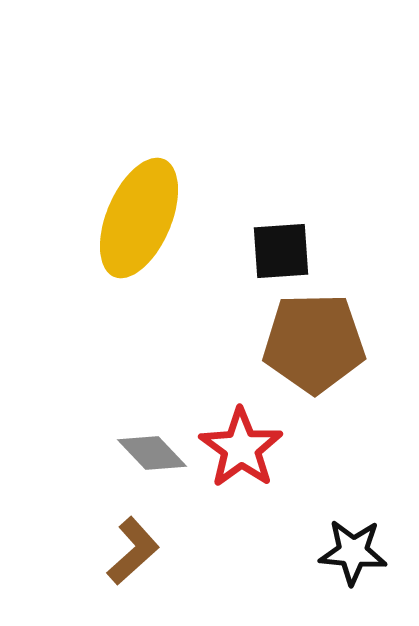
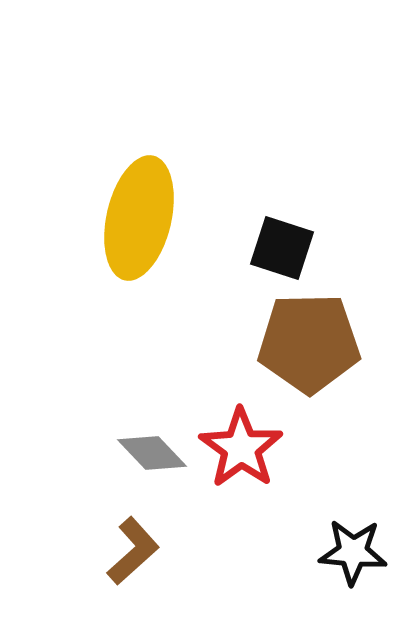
yellow ellipse: rotated 10 degrees counterclockwise
black square: moved 1 px right, 3 px up; rotated 22 degrees clockwise
brown pentagon: moved 5 px left
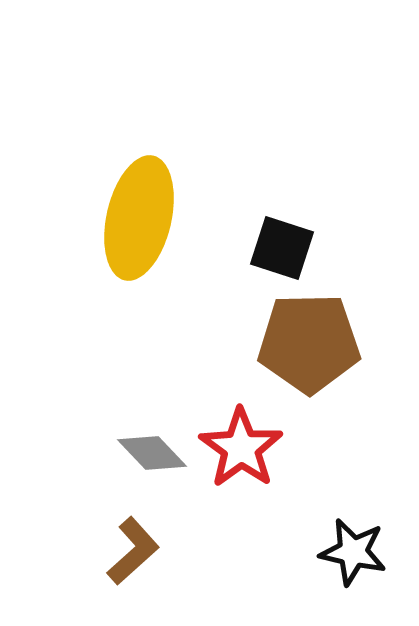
black star: rotated 8 degrees clockwise
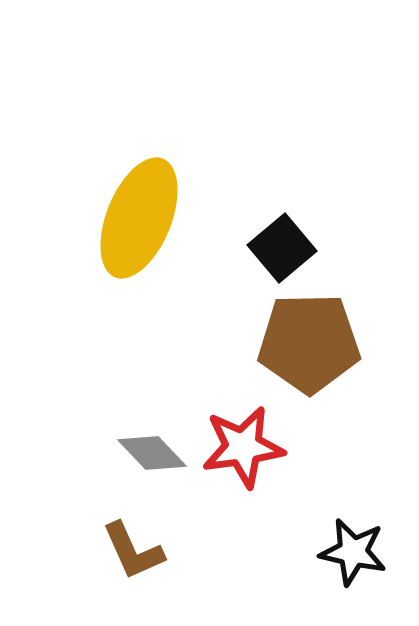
yellow ellipse: rotated 9 degrees clockwise
black square: rotated 32 degrees clockwise
red star: moved 2 px right, 1 px up; rotated 28 degrees clockwise
brown L-shape: rotated 108 degrees clockwise
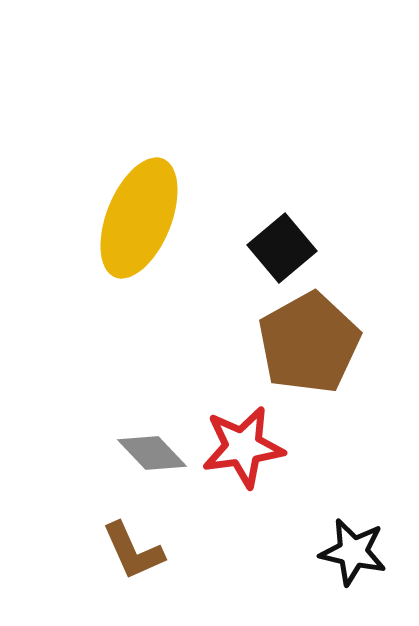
brown pentagon: rotated 28 degrees counterclockwise
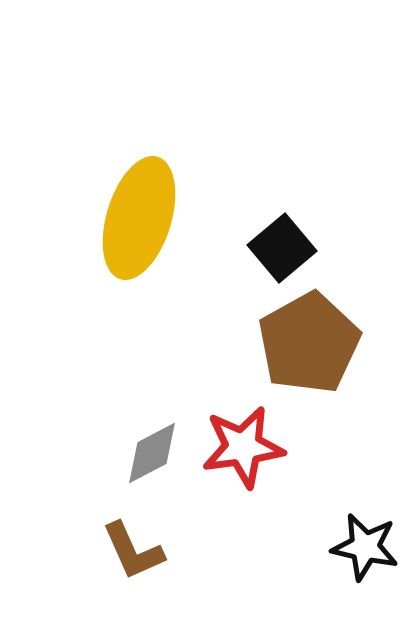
yellow ellipse: rotated 5 degrees counterclockwise
gray diamond: rotated 74 degrees counterclockwise
black star: moved 12 px right, 5 px up
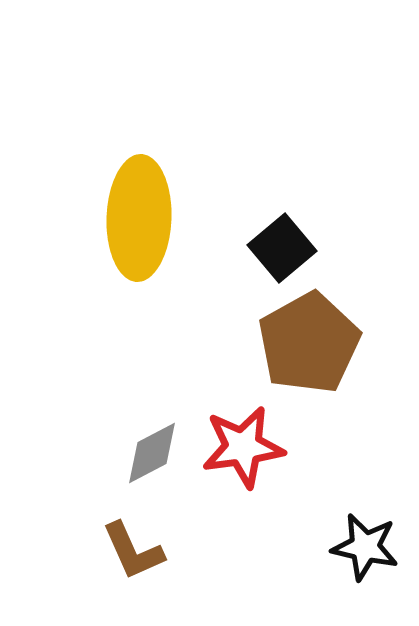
yellow ellipse: rotated 15 degrees counterclockwise
